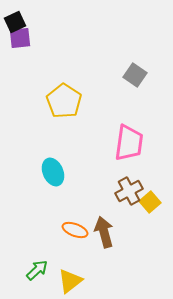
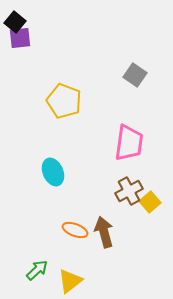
black square: rotated 25 degrees counterclockwise
yellow pentagon: rotated 12 degrees counterclockwise
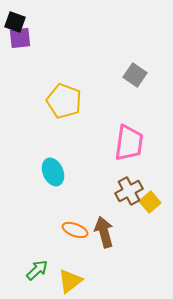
black square: rotated 20 degrees counterclockwise
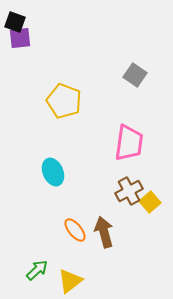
orange ellipse: rotated 30 degrees clockwise
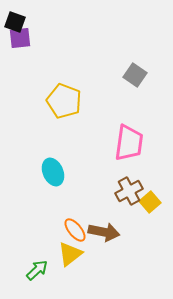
brown arrow: rotated 116 degrees clockwise
yellow triangle: moved 27 px up
